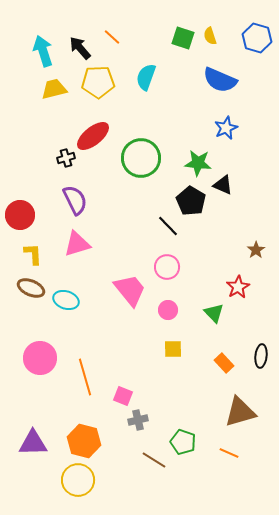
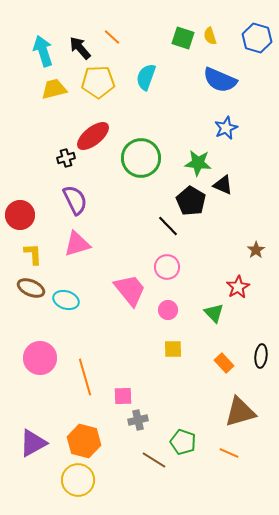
pink square at (123, 396): rotated 24 degrees counterclockwise
purple triangle at (33, 443): rotated 28 degrees counterclockwise
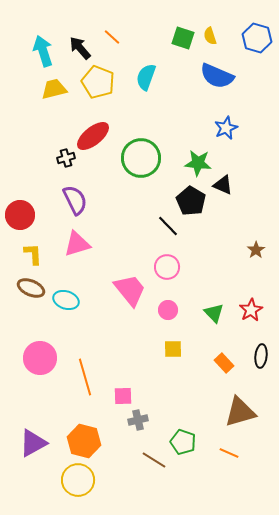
blue semicircle at (220, 80): moved 3 px left, 4 px up
yellow pentagon at (98, 82): rotated 24 degrees clockwise
red star at (238, 287): moved 13 px right, 23 px down
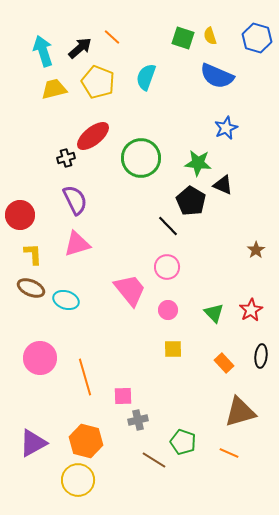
black arrow at (80, 48): rotated 90 degrees clockwise
orange hexagon at (84, 441): moved 2 px right
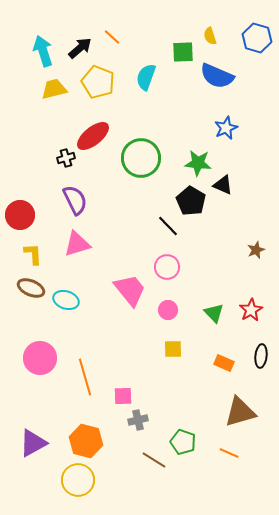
green square at (183, 38): moved 14 px down; rotated 20 degrees counterclockwise
brown star at (256, 250): rotated 12 degrees clockwise
orange rectangle at (224, 363): rotated 24 degrees counterclockwise
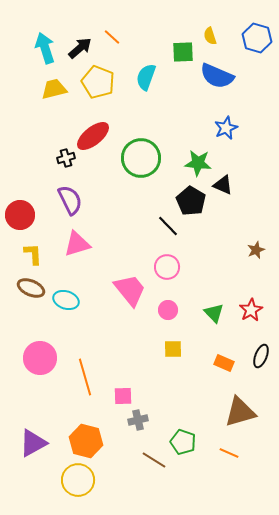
cyan arrow at (43, 51): moved 2 px right, 3 px up
purple semicircle at (75, 200): moved 5 px left
black ellipse at (261, 356): rotated 15 degrees clockwise
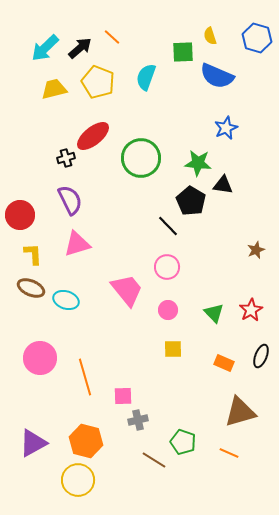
cyan arrow at (45, 48): rotated 116 degrees counterclockwise
black triangle at (223, 185): rotated 15 degrees counterclockwise
pink trapezoid at (130, 290): moved 3 px left
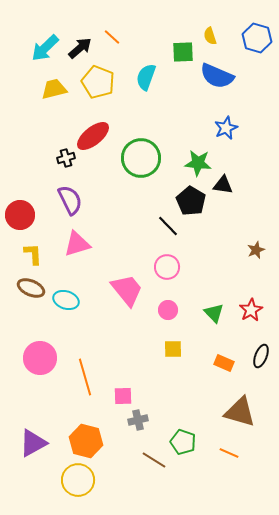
brown triangle at (240, 412): rotated 32 degrees clockwise
